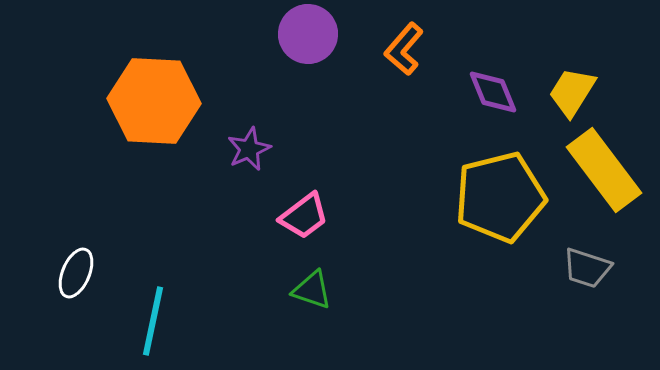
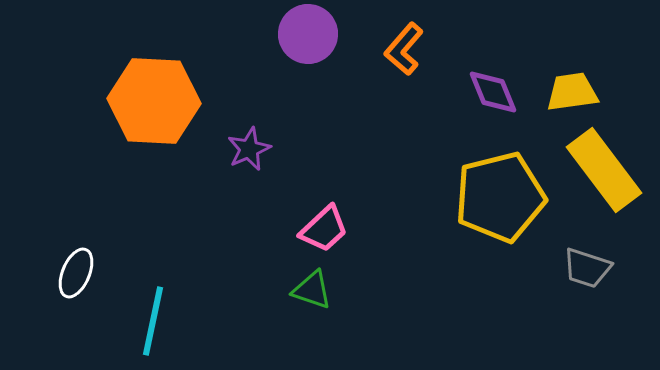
yellow trapezoid: rotated 50 degrees clockwise
pink trapezoid: moved 20 px right, 13 px down; rotated 6 degrees counterclockwise
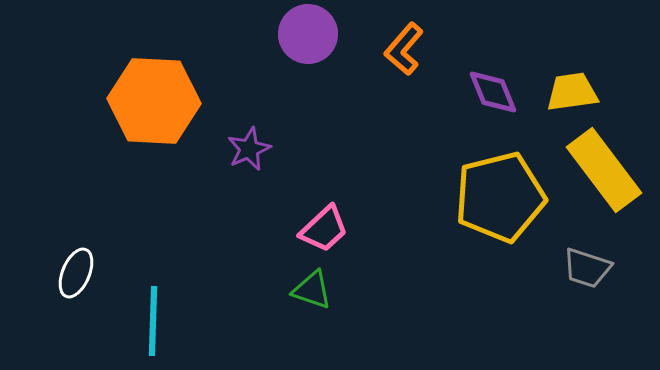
cyan line: rotated 10 degrees counterclockwise
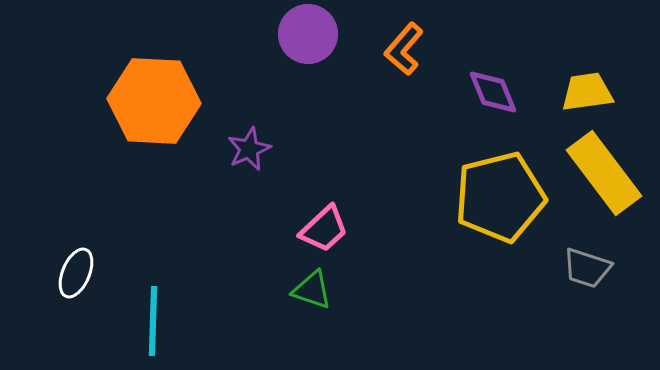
yellow trapezoid: moved 15 px right
yellow rectangle: moved 3 px down
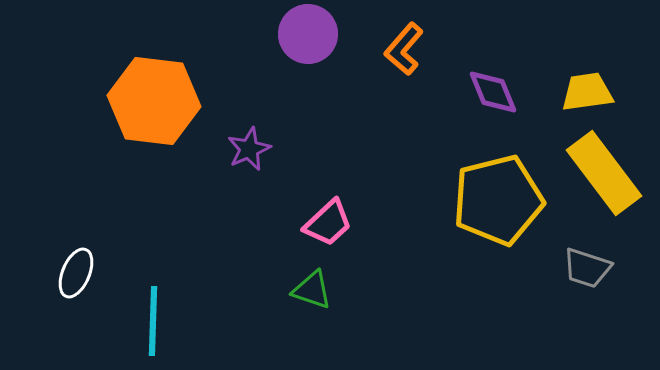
orange hexagon: rotated 4 degrees clockwise
yellow pentagon: moved 2 px left, 3 px down
pink trapezoid: moved 4 px right, 6 px up
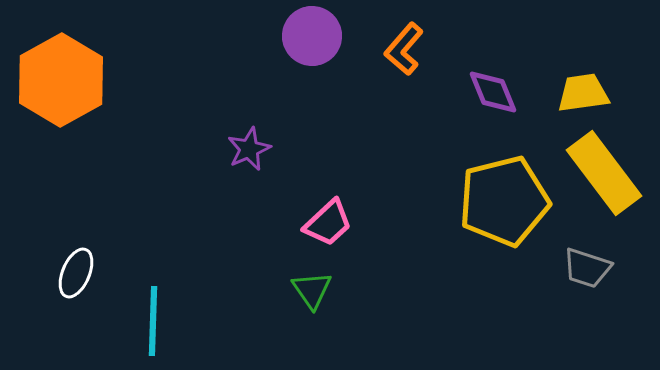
purple circle: moved 4 px right, 2 px down
yellow trapezoid: moved 4 px left, 1 px down
orange hexagon: moved 93 px left, 21 px up; rotated 24 degrees clockwise
yellow pentagon: moved 6 px right, 1 px down
green triangle: rotated 36 degrees clockwise
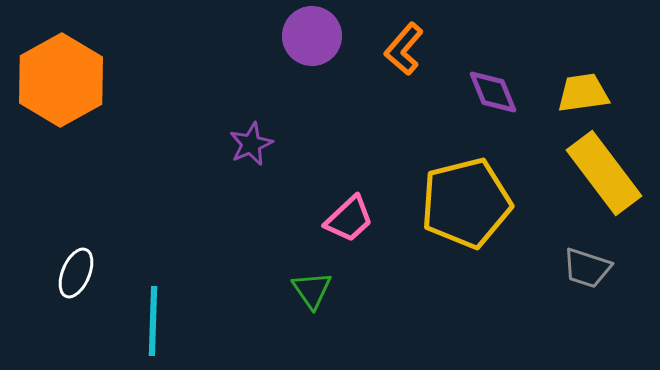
purple star: moved 2 px right, 5 px up
yellow pentagon: moved 38 px left, 2 px down
pink trapezoid: moved 21 px right, 4 px up
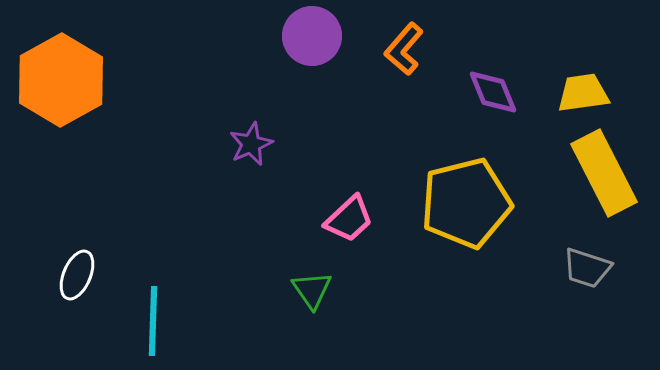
yellow rectangle: rotated 10 degrees clockwise
white ellipse: moved 1 px right, 2 px down
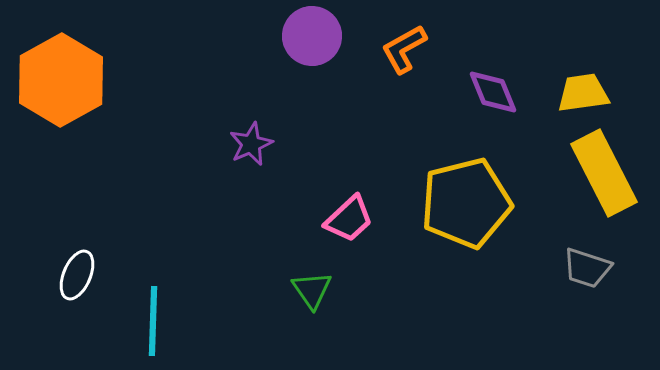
orange L-shape: rotated 20 degrees clockwise
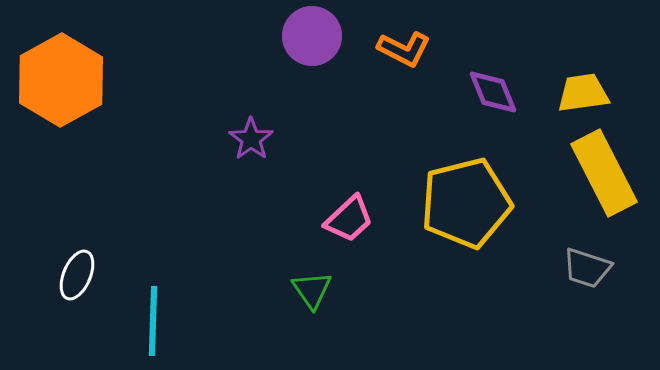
orange L-shape: rotated 124 degrees counterclockwise
purple star: moved 5 px up; rotated 12 degrees counterclockwise
